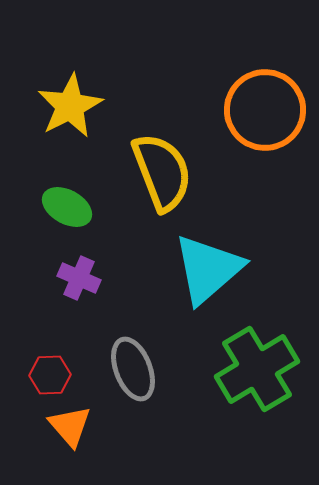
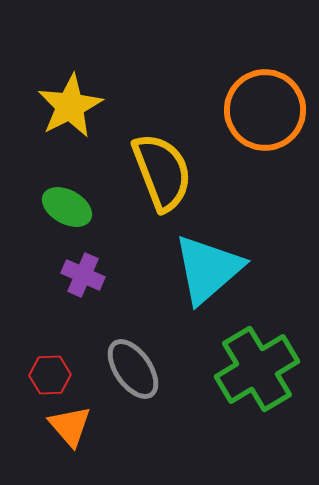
purple cross: moved 4 px right, 3 px up
gray ellipse: rotated 14 degrees counterclockwise
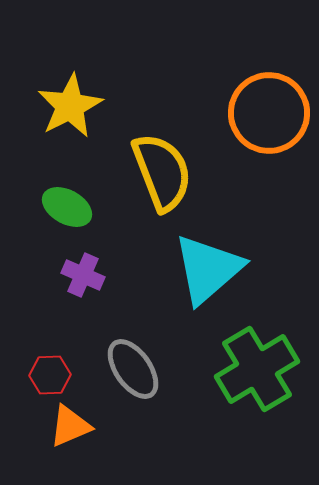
orange circle: moved 4 px right, 3 px down
orange triangle: rotated 48 degrees clockwise
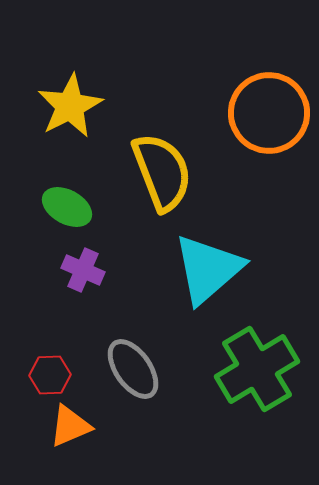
purple cross: moved 5 px up
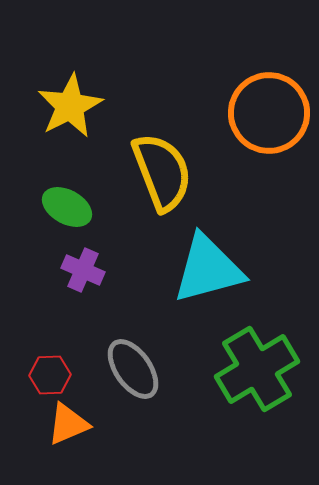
cyan triangle: rotated 26 degrees clockwise
orange triangle: moved 2 px left, 2 px up
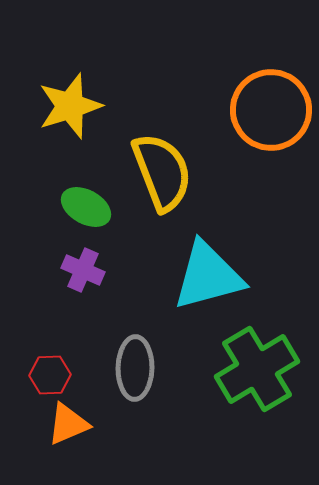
yellow star: rotated 10 degrees clockwise
orange circle: moved 2 px right, 3 px up
green ellipse: moved 19 px right
cyan triangle: moved 7 px down
gray ellipse: moved 2 px right, 1 px up; rotated 36 degrees clockwise
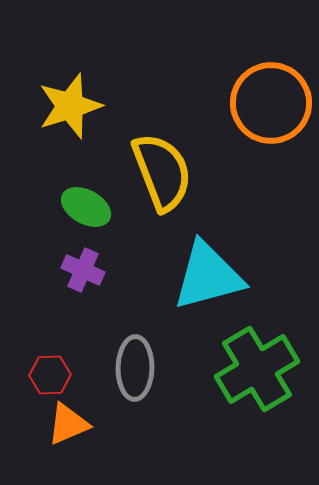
orange circle: moved 7 px up
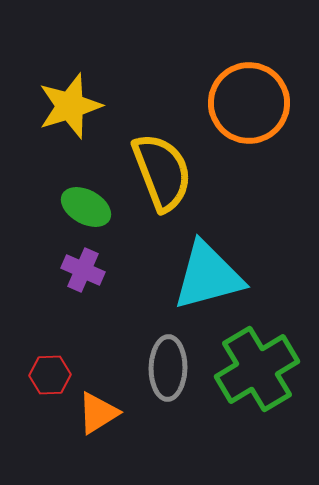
orange circle: moved 22 px left
gray ellipse: moved 33 px right
orange triangle: moved 30 px right, 11 px up; rotated 9 degrees counterclockwise
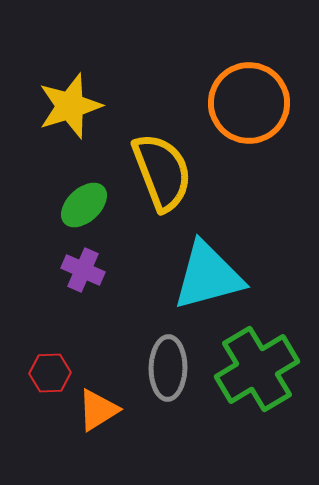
green ellipse: moved 2 px left, 2 px up; rotated 72 degrees counterclockwise
red hexagon: moved 2 px up
orange triangle: moved 3 px up
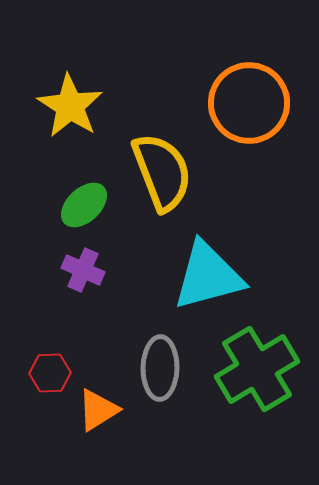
yellow star: rotated 22 degrees counterclockwise
gray ellipse: moved 8 px left
